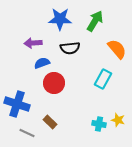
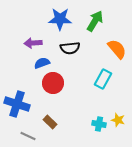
red circle: moved 1 px left
gray line: moved 1 px right, 3 px down
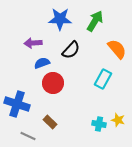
black semicircle: moved 1 px right, 2 px down; rotated 42 degrees counterclockwise
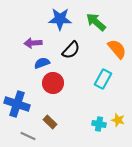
green arrow: moved 1 px right, 1 px down; rotated 80 degrees counterclockwise
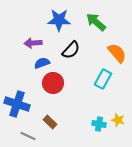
blue star: moved 1 px left, 1 px down
orange semicircle: moved 4 px down
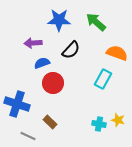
orange semicircle: rotated 30 degrees counterclockwise
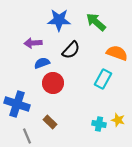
gray line: moved 1 px left; rotated 42 degrees clockwise
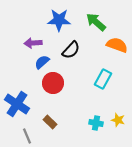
orange semicircle: moved 8 px up
blue semicircle: moved 1 px up; rotated 21 degrees counterclockwise
blue cross: rotated 15 degrees clockwise
cyan cross: moved 3 px left, 1 px up
